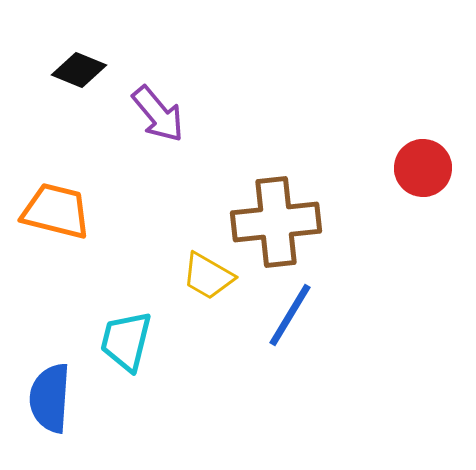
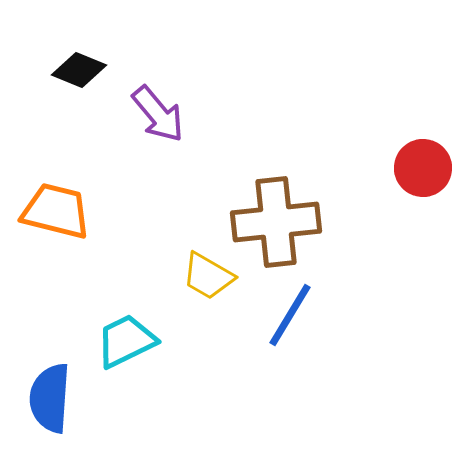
cyan trapezoid: rotated 50 degrees clockwise
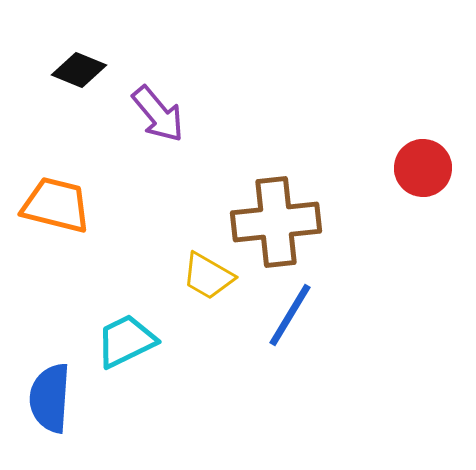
orange trapezoid: moved 6 px up
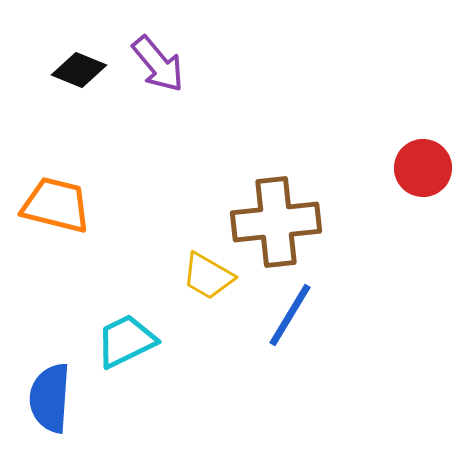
purple arrow: moved 50 px up
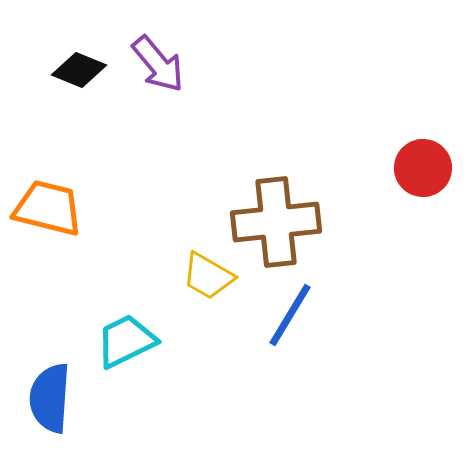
orange trapezoid: moved 8 px left, 3 px down
